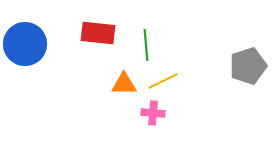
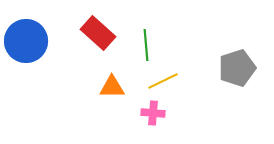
red rectangle: rotated 36 degrees clockwise
blue circle: moved 1 px right, 3 px up
gray pentagon: moved 11 px left, 2 px down
orange triangle: moved 12 px left, 3 px down
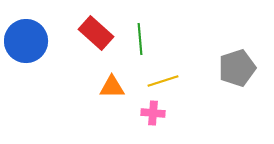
red rectangle: moved 2 px left
green line: moved 6 px left, 6 px up
yellow line: rotated 8 degrees clockwise
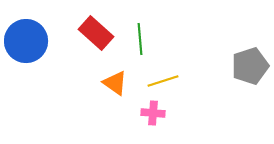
gray pentagon: moved 13 px right, 2 px up
orange triangle: moved 3 px right, 4 px up; rotated 36 degrees clockwise
